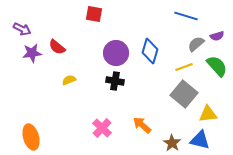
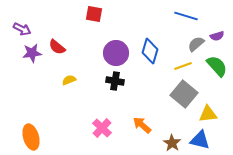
yellow line: moved 1 px left, 1 px up
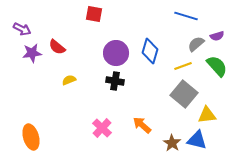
yellow triangle: moved 1 px left, 1 px down
blue triangle: moved 3 px left
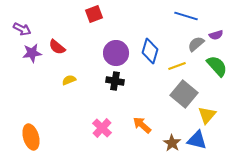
red square: rotated 30 degrees counterclockwise
purple semicircle: moved 1 px left, 1 px up
yellow line: moved 6 px left
yellow triangle: rotated 42 degrees counterclockwise
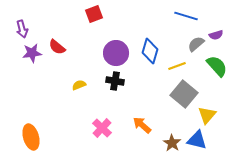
purple arrow: rotated 48 degrees clockwise
yellow semicircle: moved 10 px right, 5 px down
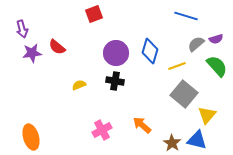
purple semicircle: moved 4 px down
pink cross: moved 2 px down; rotated 18 degrees clockwise
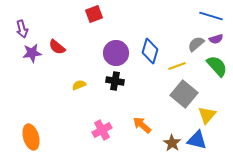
blue line: moved 25 px right
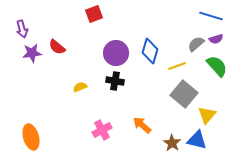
yellow semicircle: moved 1 px right, 2 px down
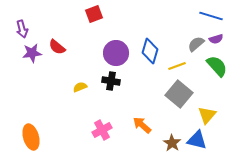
black cross: moved 4 px left
gray square: moved 5 px left
